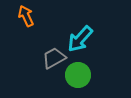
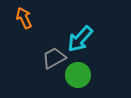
orange arrow: moved 2 px left, 2 px down
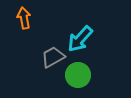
orange arrow: rotated 15 degrees clockwise
gray trapezoid: moved 1 px left, 1 px up
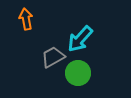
orange arrow: moved 2 px right, 1 px down
green circle: moved 2 px up
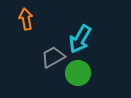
cyan arrow: rotated 12 degrees counterclockwise
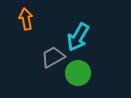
cyan arrow: moved 2 px left, 2 px up
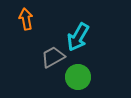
green circle: moved 4 px down
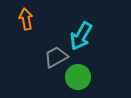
cyan arrow: moved 3 px right, 1 px up
gray trapezoid: moved 3 px right
